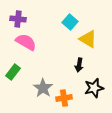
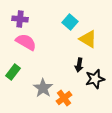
purple cross: moved 2 px right
black star: moved 1 px right, 9 px up
orange cross: rotated 28 degrees counterclockwise
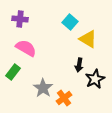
pink semicircle: moved 6 px down
black star: rotated 12 degrees counterclockwise
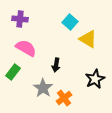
black arrow: moved 23 px left
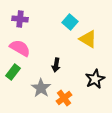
pink semicircle: moved 6 px left
gray star: moved 2 px left
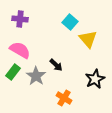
yellow triangle: rotated 18 degrees clockwise
pink semicircle: moved 2 px down
black arrow: rotated 56 degrees counterclockwise
gray star: moved 5 px left, 12 px up
orange cross: rotated 21 degrees counterclockwise
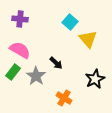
black arrow: moved 2 px up
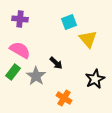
cyan square: moved 1 px left; rotated 28 degrees clockwise
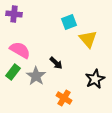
purple cross: moved 6 px left, 5 px up
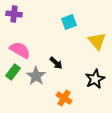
yellow triangle: moved 9 px right, 2 px down
